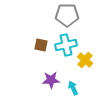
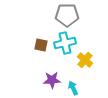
cyan cross: moved 1 px left, 2 px up
purple star: moved 1 px right
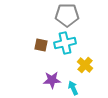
yellow cross: moved 5 px down
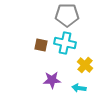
cyan cross: rotated 25 degrees clockwise
cyan arrow: moved 6 px right; rotated 56 degrees counterclockwise
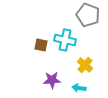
gray pentagon: moved 21 px right; rotated 20 degrees clockwise
cyan cross: moved 3 px up
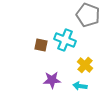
cyan cross: rotated 10 degrees clockwise
cyan arrow: moved 1 px right, 2 px up
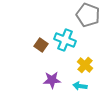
brown square: rotated 24 degrees clockwise
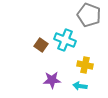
gray pentagon: moved 1 px right
yellow cross: rotated 28 degrees counterclockwise
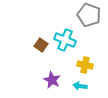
purple star: rotated 30 degrees clockwise
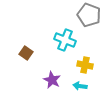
brown square: moved 15 px left, 8 px down
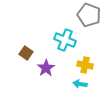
purple star: moved 6 px left, 12 px up; rotated 12 degrees clockwise
cyan arrow: moved 2 px up
